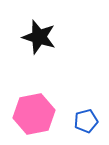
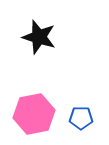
blue pentagon: moved 5 px left, 3 px up; rotated 15 degrees clockwise
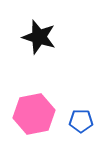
blue pentagon: moved 3 px down
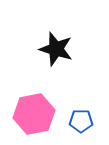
black star: moved 17 px right, 12 px down
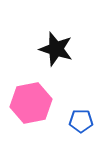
pink hexagon: moved 3 px left, 11 px up
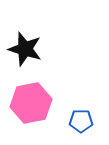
black star: moved 31 px left
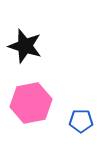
black star: moved 3 px up
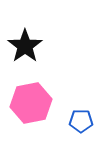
black star: rotated 20 degrees clockwise
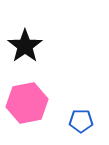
pink hexagon: moved 4 px left
